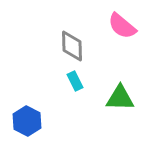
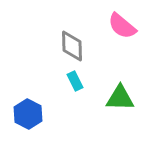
blue hexagon: moved 1 px right, 7 px up
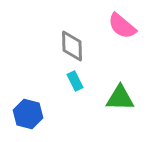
blue hexagon: rotated 12 degrees counterclockwise
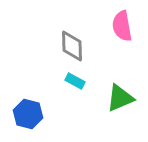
pink semicircle: rotated 40 degrees clockwise
cyan rectangle: rotated 36 degrees counterclockwise
green triangle: rotated 24 degrees counterclockwise
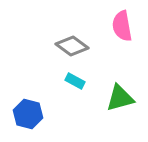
gray diamond: rotated 52 degrees counterclockwise
green triangle: rotated 8 degrees clockwise
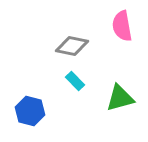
gray diamond: rotated 24 degrees counterclockwise
cyan rectangle: rotated 18 degrees clockwise
blue hexagon: moved 2 px right, 3 px up
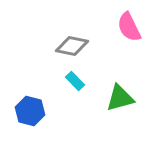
pink semicircle: moved 7 px right, 1 px down; rotated 16 degrees counterclockwise
